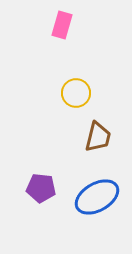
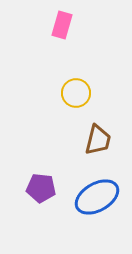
brown trapezoid: moved 3 px down
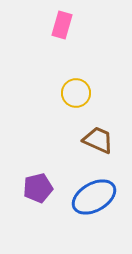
brown trapezoid: rotated 80 degrees counterclockwise
purple pentagon: moved 3 px left; rotated 20 degrees counterclockwise
blue ellipse: moved 3 px left
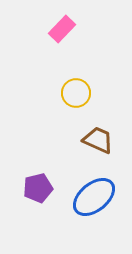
pink rectangle: moved 4 px down; rotated 28 degrees clockwise
blue ellipse: rotated 9 degrees counterclockwise
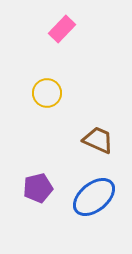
yellow circle: moved 29 px left
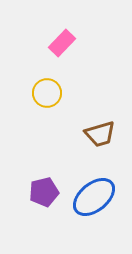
pink rectangle: moved 14 px down
brown trapezoid: moved 2 px right, 6 px up; rotated 140 degrees clockwise
purple pentagon: moved 6 px right, 4 px down
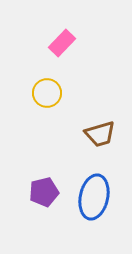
blue ellipse: rotated 39 degrees counterclockwise
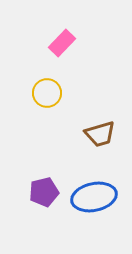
blue ellipse: rotated 66 degrees clockwise
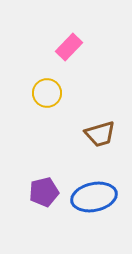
pink rectangle: moved 7 px right, 4 px down
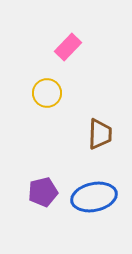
pink rectangle: moved 1 px left
brown trapezoid: rotated 72 degrees counterclockwise
purple pentagon: moved 1 px left
